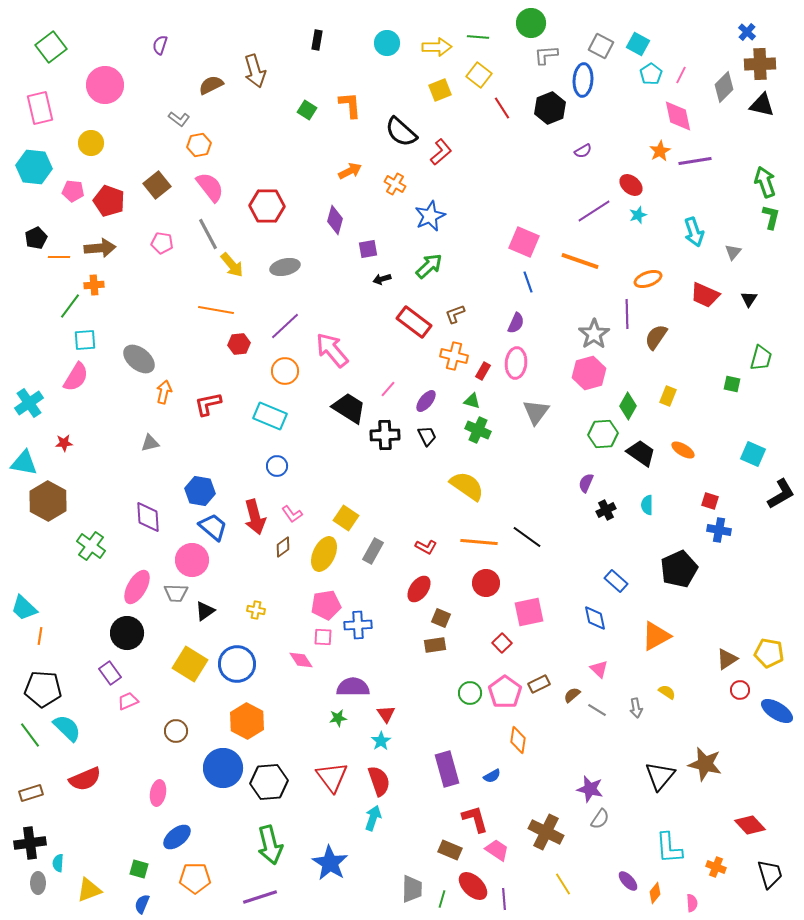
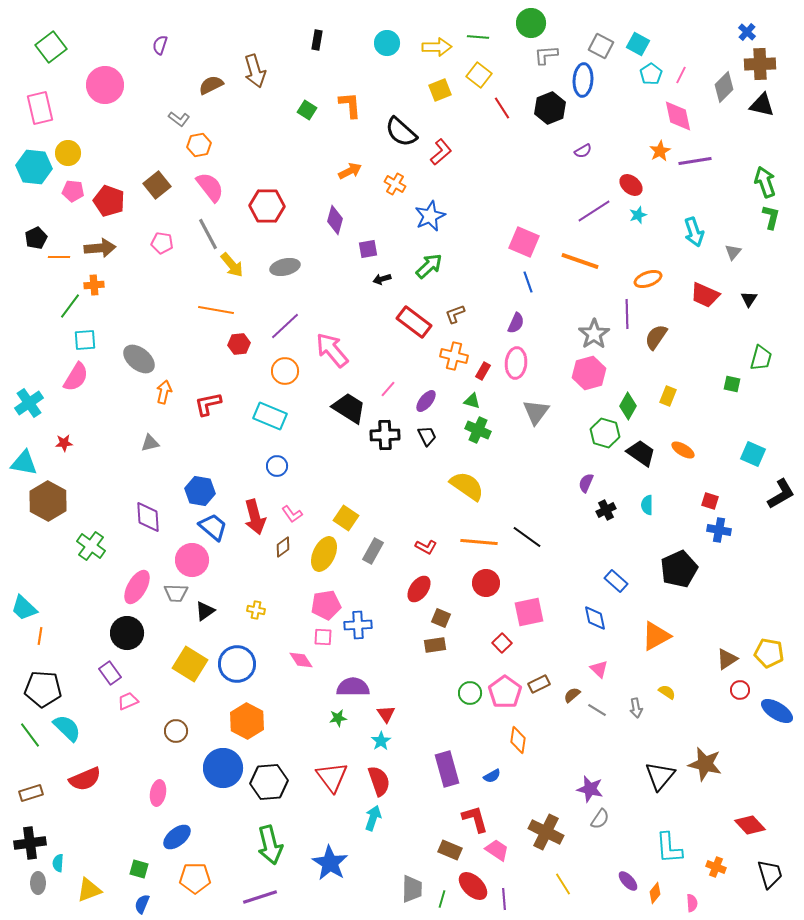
yellow circle at (91, 143): moved 23 px left, 10 px down
green hexagon at (603, 434): moved 2 px right, 1 px up; rotated 20 degrees clockwise
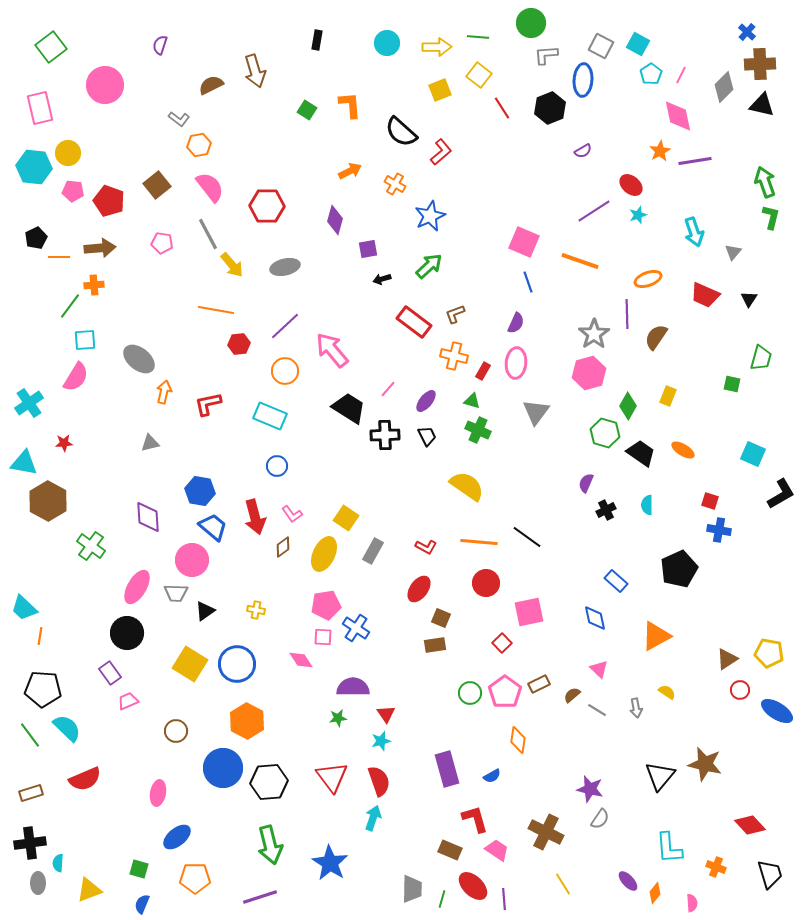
blue cross at (358, 625): moved 2 px left, 3 px down; rotated 36 degrees clockwise
cyan star at (381, 741): rotated 18 degrees clockwise
